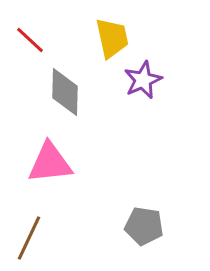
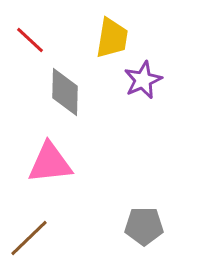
yellow trapezoid: rotated 21 degrees clockwise
gray pentagon: rotated 9 degrees counterclockwise
brown line: rotated 21 degrees clockwise
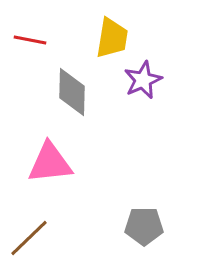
red line: rotated 32 degrees counterclockwise
gray diamond: moved 7 px right
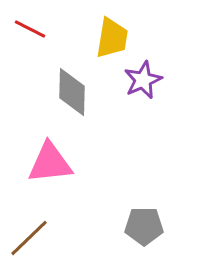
red line: moved 11 px up; rotated 16 degrees clockwise
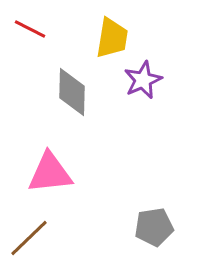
pink triangle: moved 10 px down
gray pentagon: moved 10 px right, 1 px down; rotated 9 degrees counterclockwise
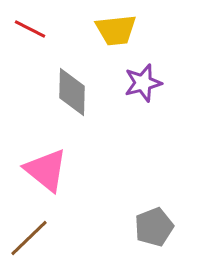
yellow trapezoid: moved 4 px right, 8 px up; rotated 75 degrees clockwise
purple star: moved 3 px down; rotated 9 degrees clockwise
pink triangle: moved 4 px left, 3 px up; rotated 45 degrees clockwise
gray pentagon: rotated 12 degrees counterclockwise
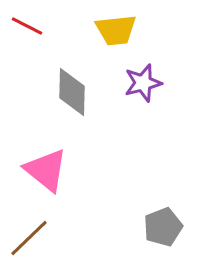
red line: moved 3 px left, 3 px up
gray pentagon: moved 9 px right
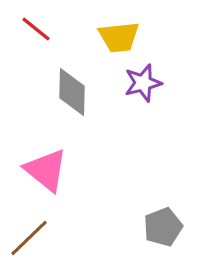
red line: moved 9 px right, 3 px down; rotated 12 degrees clockwise
yellow trapezoid: moved 3 px right, 7 px down
